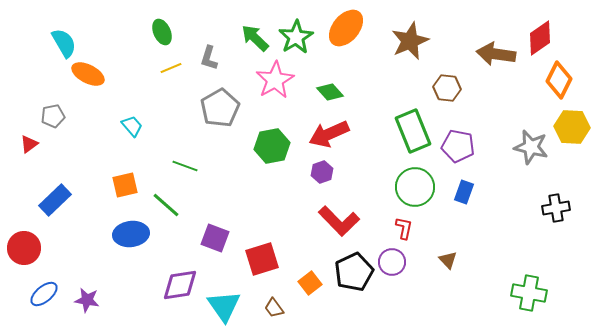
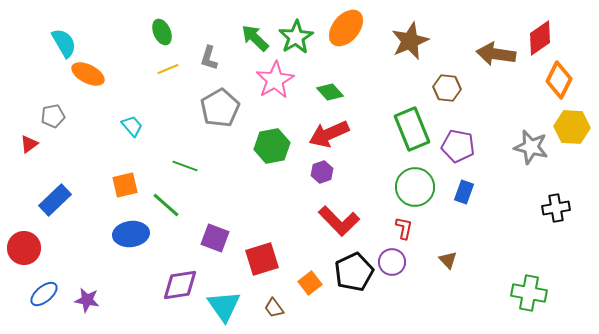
yellow line at (171, 68): moved 3 px left, 1 px down
green rectangle at (413, 131): moved 1 px left, 2 px up
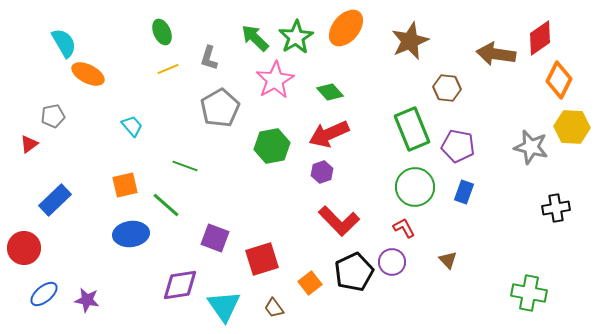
red L-shape at (404, 228): rotated 40 degrees counterclockwise
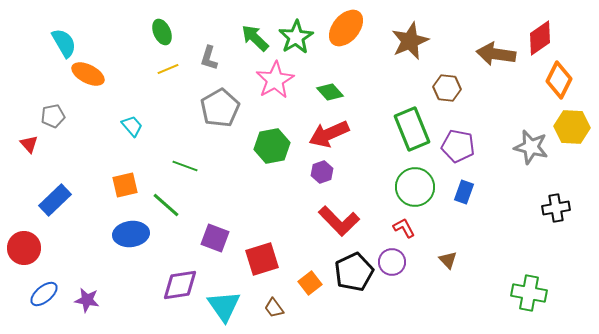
red triangle at (29, 144): rotated 36 degrees counterclockwise
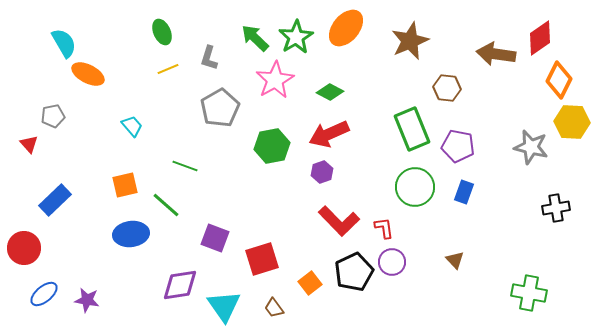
green diamond at (330, 92): rotated 20 degrees counterclockwise
yellow hexagon at (572, 127): moved 5 px up
red L-shape at (404, 228): moved 20 px left; rotated 20 degrees clockwise
brown triangle at (448, 260): moved 7 px right
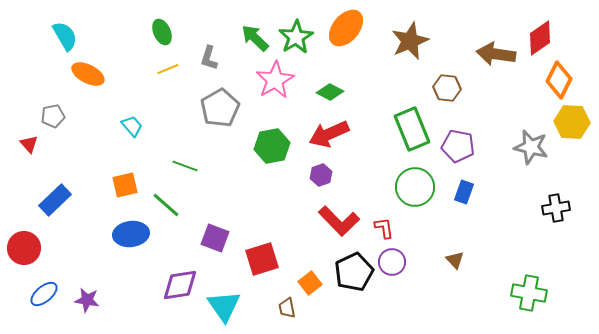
cyan semicircle at (64, 43): moved 1 px right, 7 px up
purple hexagon at (322, 172): moved 1 px left, 3 px down
brown trapezoid at (274, 308): moved 13 px right; rotated 25 degrees clockwise
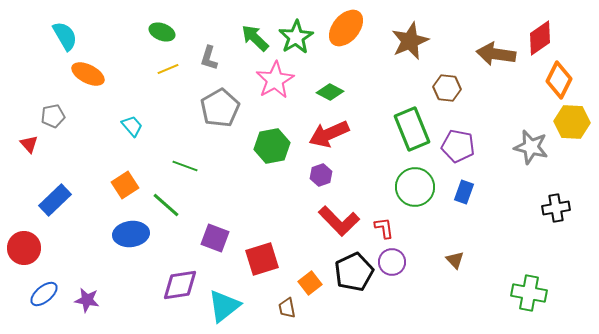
green ellipse at (162, 32): rotated 45 degrees counterclockwise
orange square at (125, 185): rotated 20 degrees counterclockwise
cyan triangle at (224, 306): rotated 27 degrees clockwise
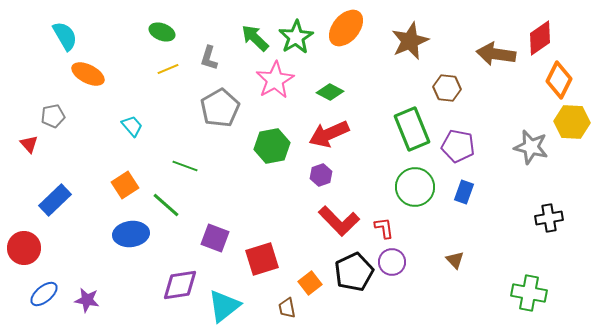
black cross at (556, 208): moved 7 px left, 10 px down
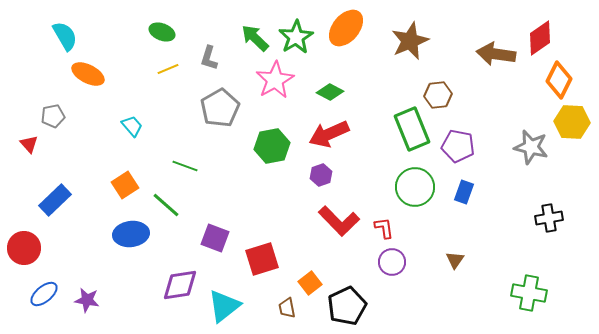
brown hexagon at (447, 88): moved 9 px left, 7 px down; rotated 12 degrees counterclockwise
brown triangle at (455, 260): rotated 18 degrees clockwise
black pentagon at (354, 272): moved 7 px left, 34 px down
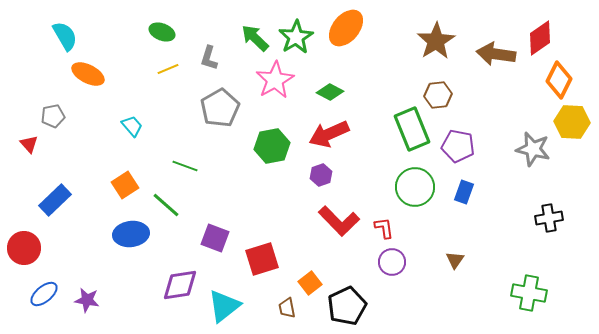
brown star at (410, 41): moved 26 px right; rotated 9 degrees counterclockwise
gray star at (531, 147): moved 2 px right, 2 px down
